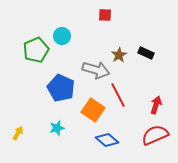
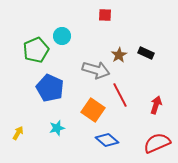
blue pentagon: moved 11 px left
red line: moved 2 px right
red semicircle: moved 2 px right, 8 px down
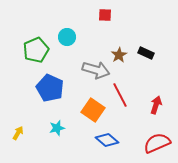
cyan circle: moved 5 px right, 1 px down
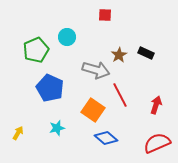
blue diamond: moved 1 px left, 2 px up
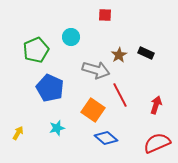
cyan circle: moved 4 px right
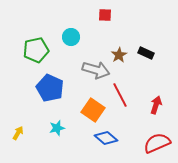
green pentagon: rotated 10 degrees clockwise
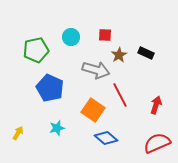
red square: moved 20 px down
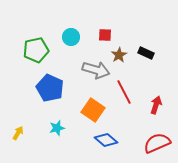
red line: moved 4 px right, 3 px up
blue diamond: moved 2 px down
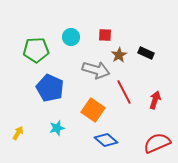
green pentagon: rotated 10 degrees clockwise
red arrow: moved 1 px left, 5 px up
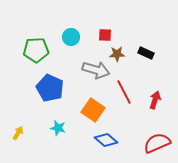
brown star: moved 2 px left, 1 px up; rotated 28 degrees clockwise
cyan star: moved 1 px right; rotated 28 degrees clockwise
